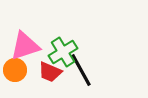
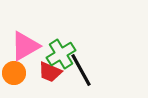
pink triangle: rotated 12 degrees counterclockwise
green cross: moved 2 px left, 2 px down
orange circle: moved 1 px left, 3 px down
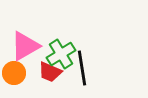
black line: moved 1 px right, 2 px up; rotated 20 degrees clockwise
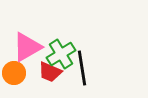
pink triangle: moved 2 px right, 1 px down
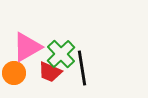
green cross: rotated 12 degrees counterclockwise
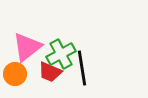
pink triangle: rotated 8 degrees counterclockwise
green cross: rotated 16 degrees clockwise
orange circle: moved 1 px right, 1 px down
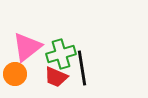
green cross: rotated 12 degrees clockwise
red trapezoid: moved 6 px right, 5 px down
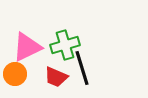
pink triangle: rotated 12 degrees clockwise
green cross: moved 4 px right, 9 px up
black line: rotated 8 degrees counterclockwise
